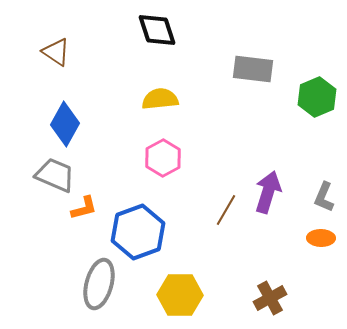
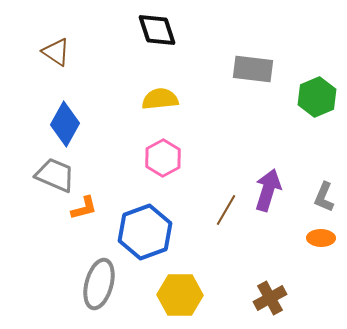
purple arrow: moved 2 px up
blue hexagon: moved 7 px right
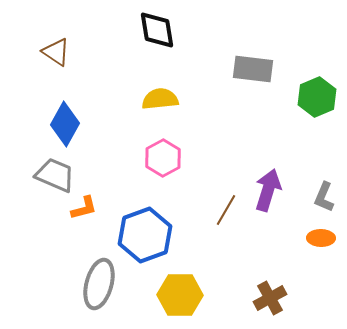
black diamond: rotated 9 degrees clockwise
blue hexagon: moved 3 px down
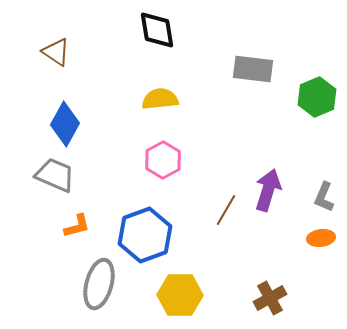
pink hexagon: moved 2 px down
orange L-shape: moved 7 px left, 18 px down
orange ellipse: rotated 8 degrees counterclockwise
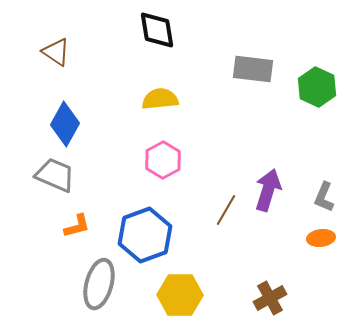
green hexagon: moved 10 px up; rotated 12 degrees counterclockwise
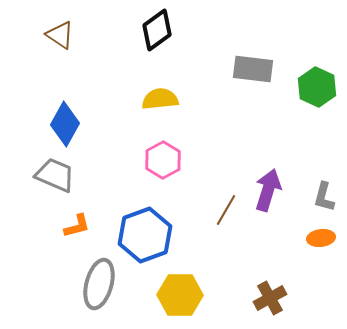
black diamond: rotated 63 degrees clockwise
brown triangle: moved 4 px right, 17 px up
gray L-shape: rotated 8 degrees counterclockwise
